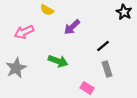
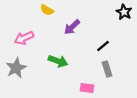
pink arrow: moved 6 px down
pink rectangle: rotated 24 degrees counterclockwise
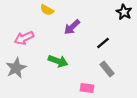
black line: moved 3 px up
gray rectangle: rotated 21 degrees counterclockwise
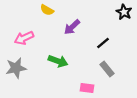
gray star: rotated 15 degrees clockwise
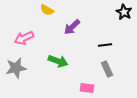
black line: moved 2 px right, 2 px down; rotated 32 degrees clockwise
gray rectangle: rotated 14 degrees clockwise
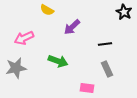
black line: moved 1 px up
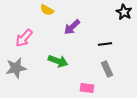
pink arrow: rotated 24 degrees counterclockwise
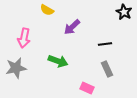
pink arrow: rotated 30 degrees counterclockwise
pink rectangle: rotated 16 degrees clockwise
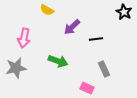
black line: moved 9 px left, 5 px up
gray rectangle: moved 3 px left
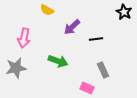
gray rectangle: moved 1 px left, 1 px down
